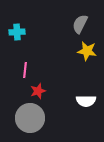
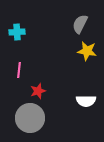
pink line: moved 6 px left
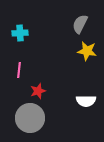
cyan cross: moved 3 px right, 1 px down
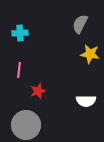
yellow star: moved 3 px right, 3 px down
gray circle: moved 4 px left, 7 px down
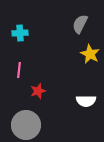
yellow star: rotated 18 degrees clockwise
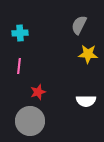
gray semicircle: moved 1 px left, 1 px down
yellow star: moved 2 px left; rotated 24 degrees counterclockwise
pink line: moved 4 px up
red star: moved 1 px down
gray circle: moved 4 px right, 4 px up
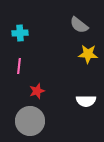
gray semicircle: rotated 78 degrees counterclockwise
red star: moved 1 px left, 1 px up
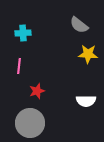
cyan cross: moved 3 px right
gray circle: moved 2 px down
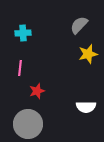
gray semicircle: rotated 96 degrees clockwise
yellow star: rotated 18 degrees counterclockwise
pink line: moved 1 px right, 2 px down
white semicircle: moved 6 px down
gray circle: moved 2 px left, 1 px down
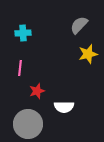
white semicircle: moved 22 px left
